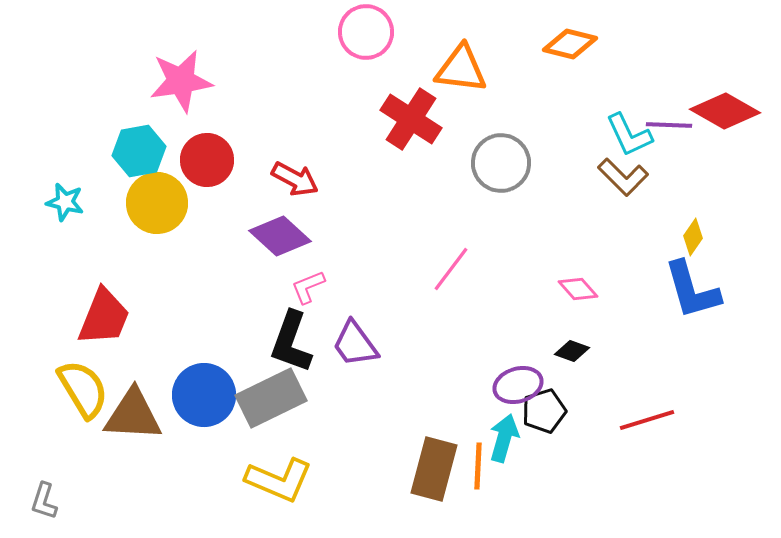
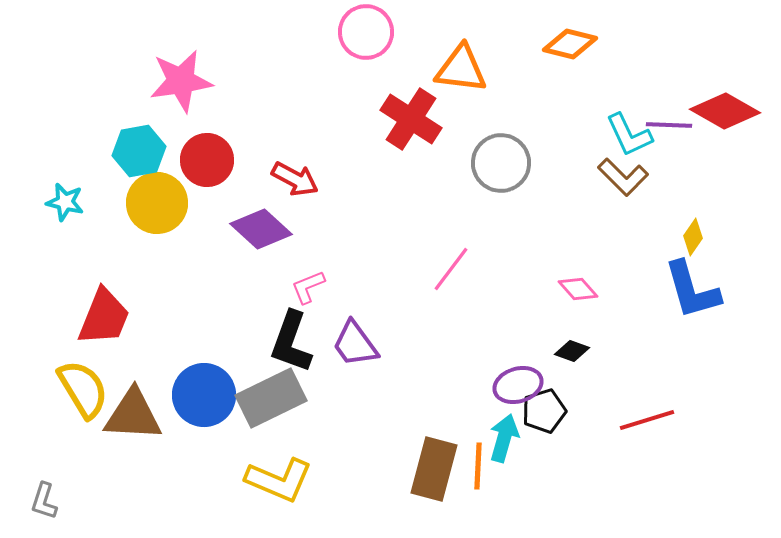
purple diamond: moved 19 px left, 7 px up
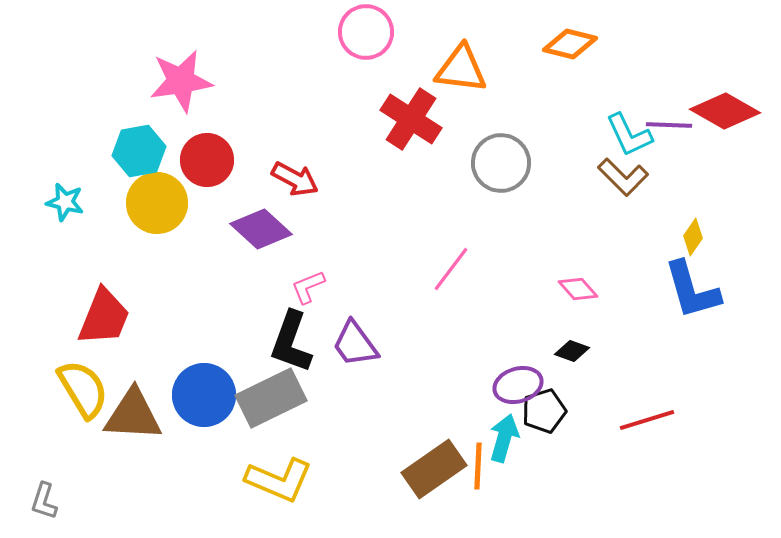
brown rectangle: rotated 40 degrees clockwise
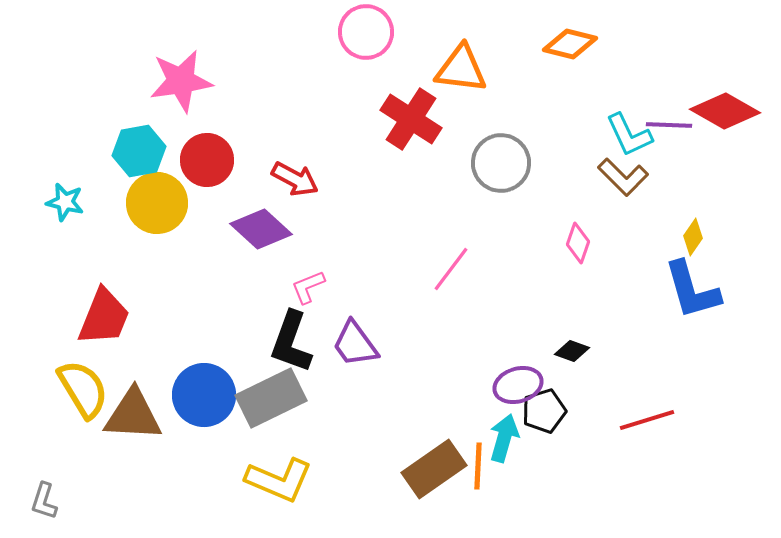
pink diamond: moved 46 px up; rotated 60 degrees clockwise
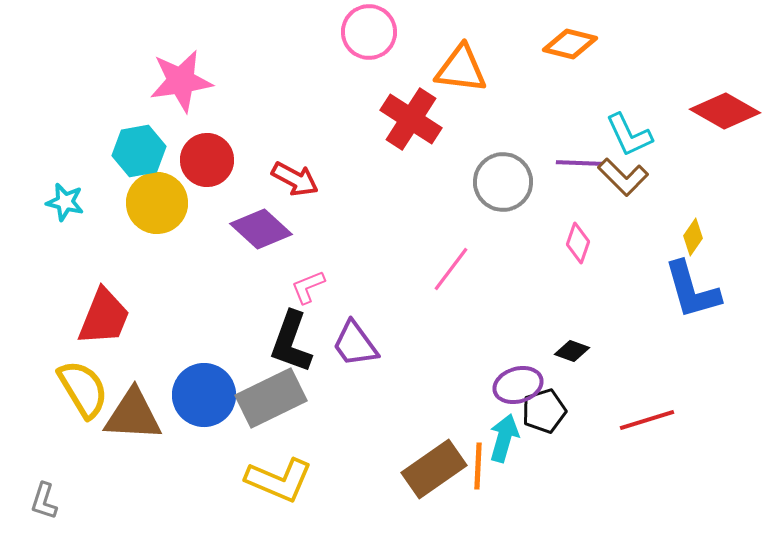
pink circle: moved 3 px right
purple line: moved 90 px left, 38 px down
gray circle: moved 2 px right, 19 px down
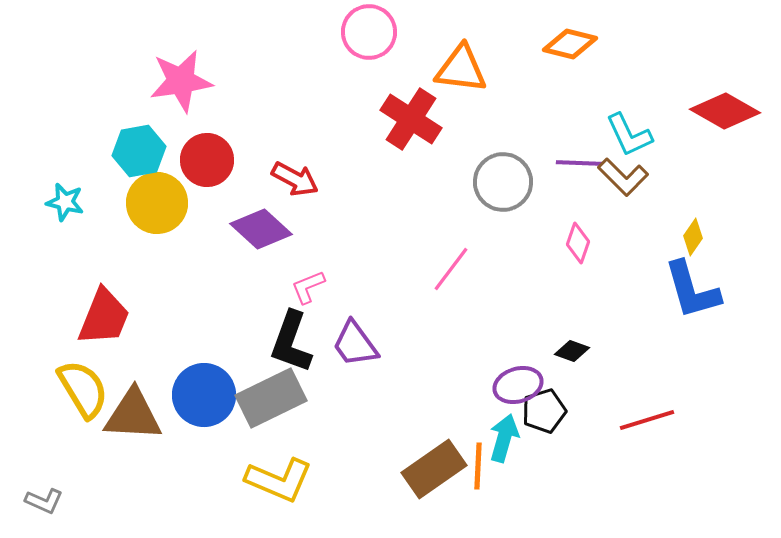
gray L-shape: rotated 84 degrees counterclockwise
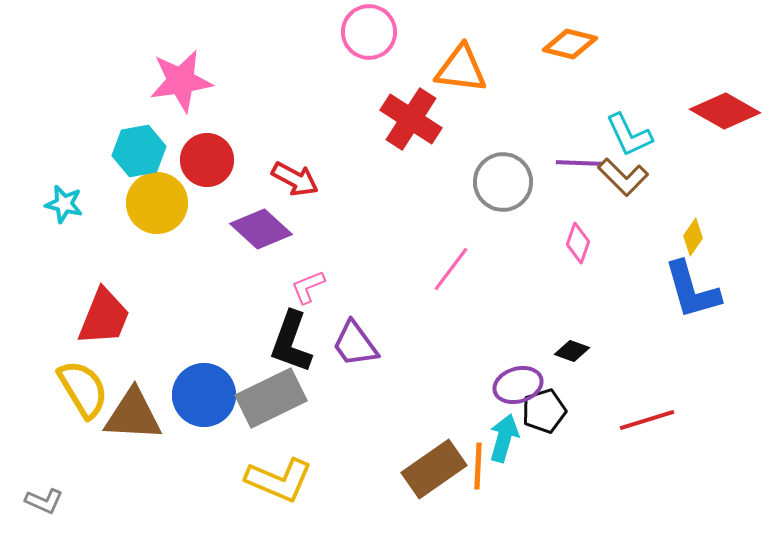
cyan star: moved 1 px left, 2 px down
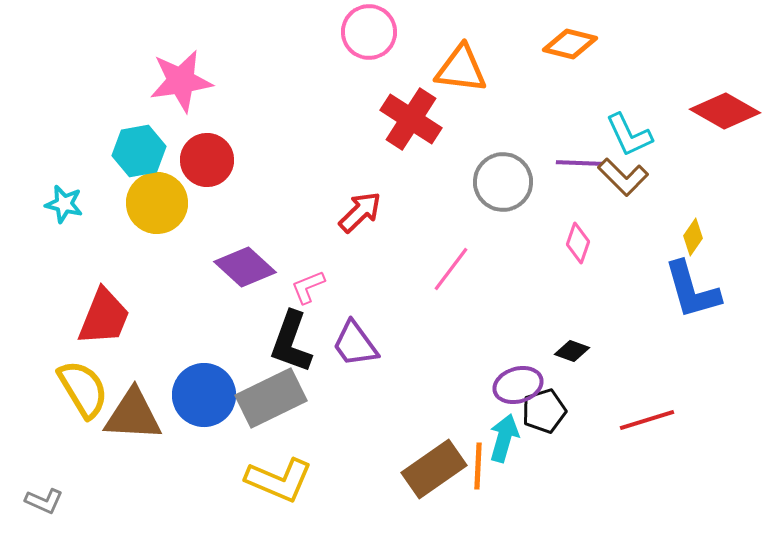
red arrow: moved 65 px right, 33 px down; rotated 72 degrees counterclockwise
purple diamond: moved 16 px left, 38 px down
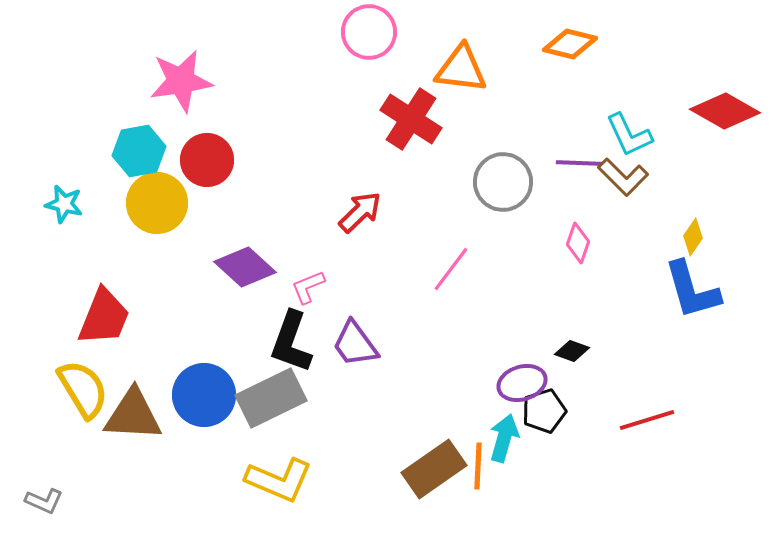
purple ellipse: moved 4 px right, 2 px up
